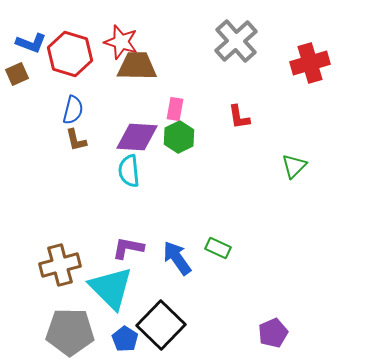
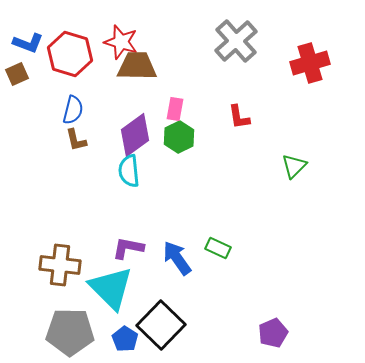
blue L-shape: moved 3 px left
purple diamond: moved 2 px left, 2 px up; rotated 39 degrees counterclockwise
brown cross: rotated 21 degrees clockwise
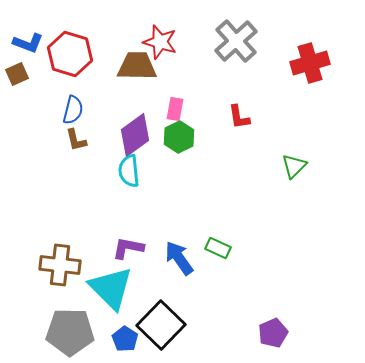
red star: moved 39 px right
blue arrow: moved 2 px right
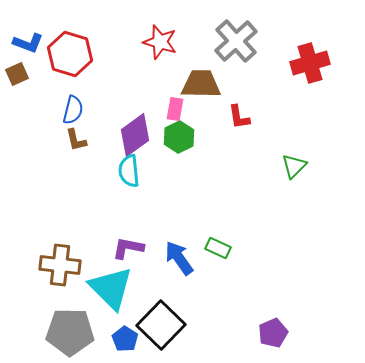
brown trapezoid: moved 64 px right, 18 px down
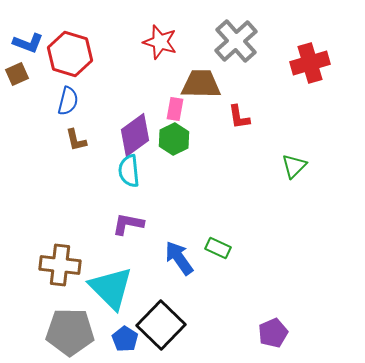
blue semicircle: moved 5 px left, 9 px up
green hexagon: moved 5 px left, 2 px down
purple L-shape: moved 24 px up
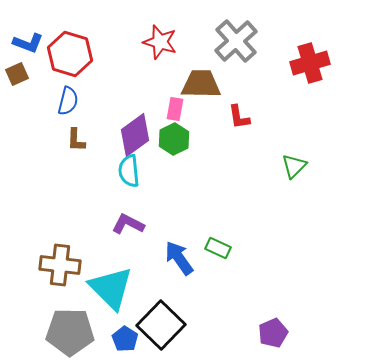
brown L-shape: rotated 15 degrees clockwise
purple L-shape: rotated 16 degrees clockwise
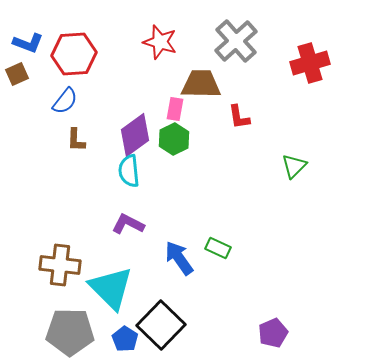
red hexagon: moved 4 px right; rotated 21 degrees counterclockwise
blue semicircle: moved 3 px left; rotated 24 degrees clockwise
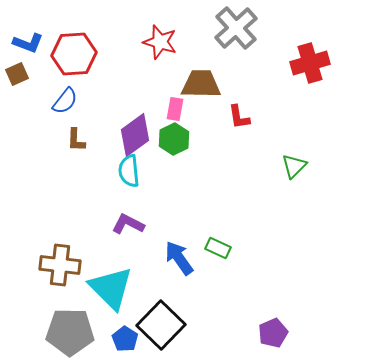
gray cross: moved 13 px up
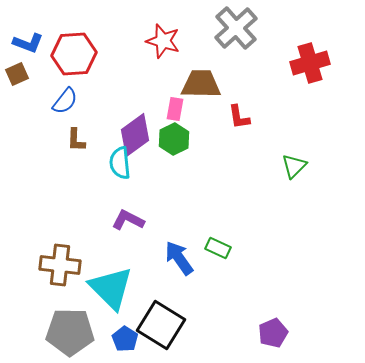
red star: moved 3 px right, 1 px up
cyan semicircle: moved 9 px left, 8 px up
purple L-shape: moved 4 px up
black square: rotated 12 degrees counterclockwise
